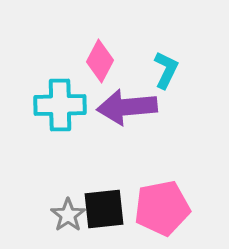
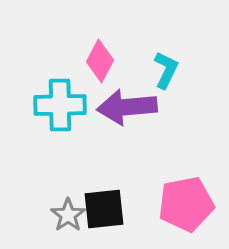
pink pentagon: moved 24 px right, 4 px up
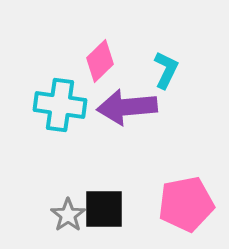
pink diamond: rotated 18 degrees clockwise
cyan cross: rotated 9 degrees clockwise
black square: rotated 6 degrees clockwise
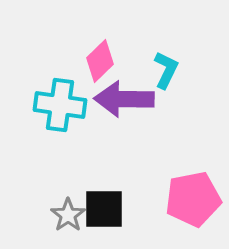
purple arrow: moved 3 px left, 8 px up; rotated 6 degrees clockwise
pink pentagon: moved 7 px right, 5 px up
